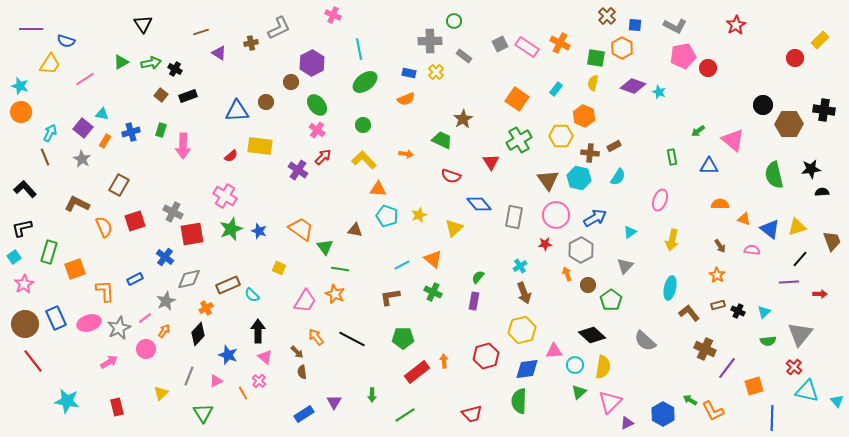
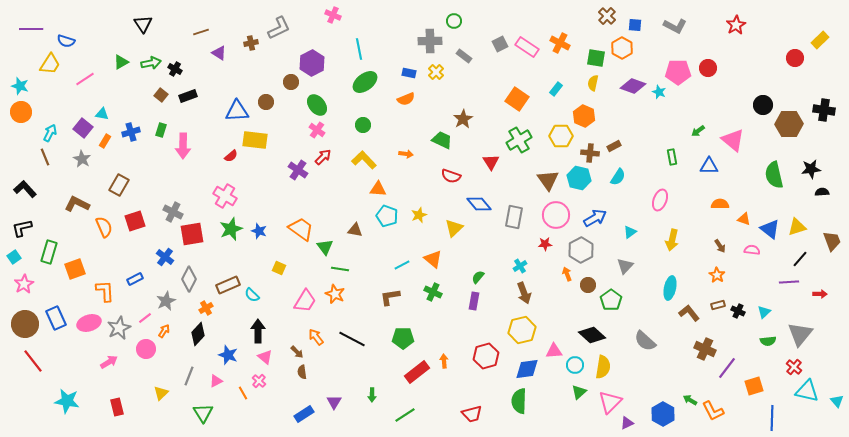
pink pentagon at (683, 56): moved 5 px left, 16 px down; rotated 10 degrees clockwise
yellow rectangle at (260, 146): moved 5 px left, 6 px up
gray diamond at (189, 279): rotated 50 degrees counterclockwise
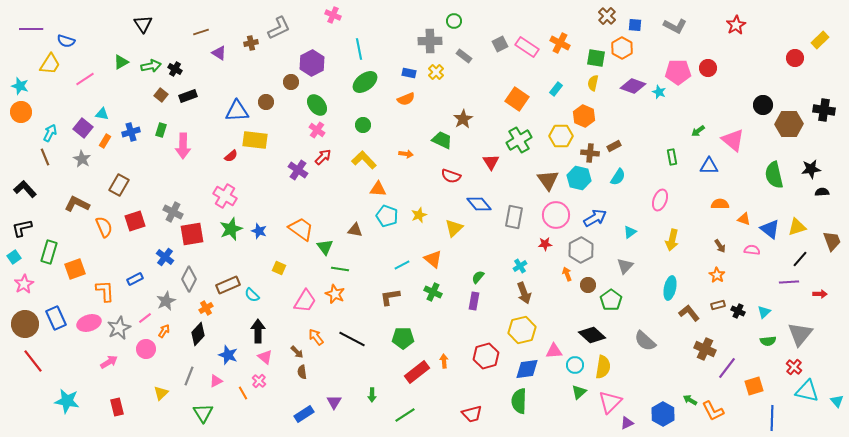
green arrow at (151, 63): moved 3 px down
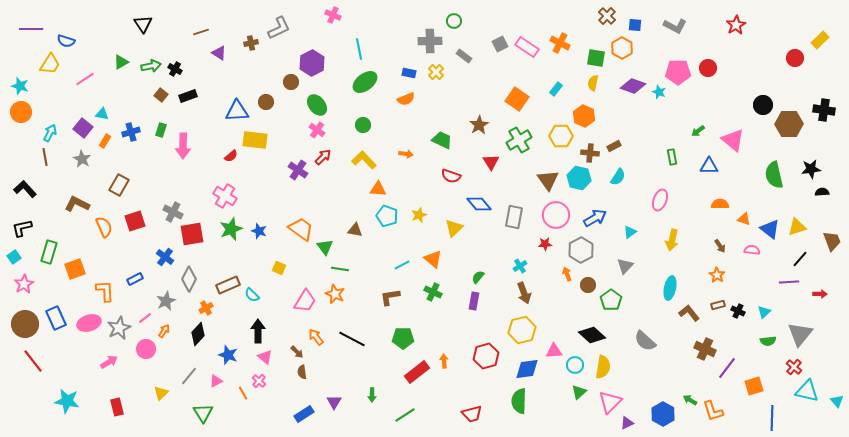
brown star at (463, 119): moved 16 px right, 6 px down
brown line at (45, 157): rotated 12 degrees clockwise
gray line at (189, 376): rotated 18 degrees clockwise
orange L-shape at (713, 411): rotated 10 degrees clockwise
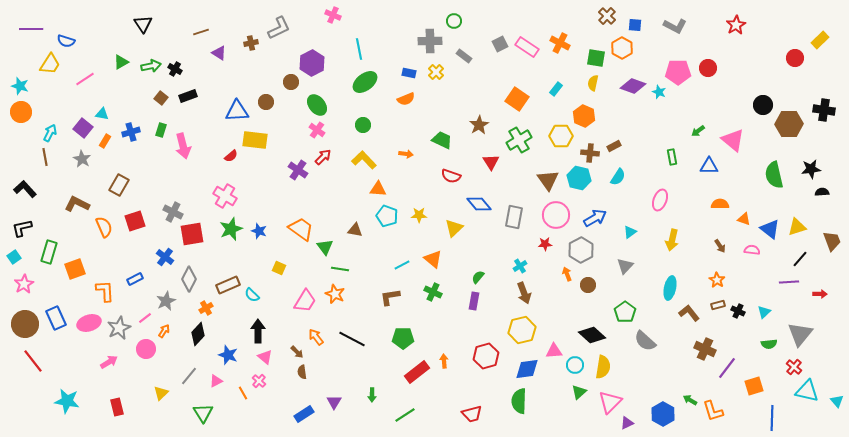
brown square at (161, 95): moved 3 px down
pink arrow at (183, 146): rotated 15 degrees counterclockwise
yellow star at (419, 215): rotated 21 degrees clockwise
orange star at (717, 275): moved 5 px down
green pentagon at (611, 300): moved 14 px right, 12 px down
green semicircle at (768, 341): moved 1 px right, 3 px down
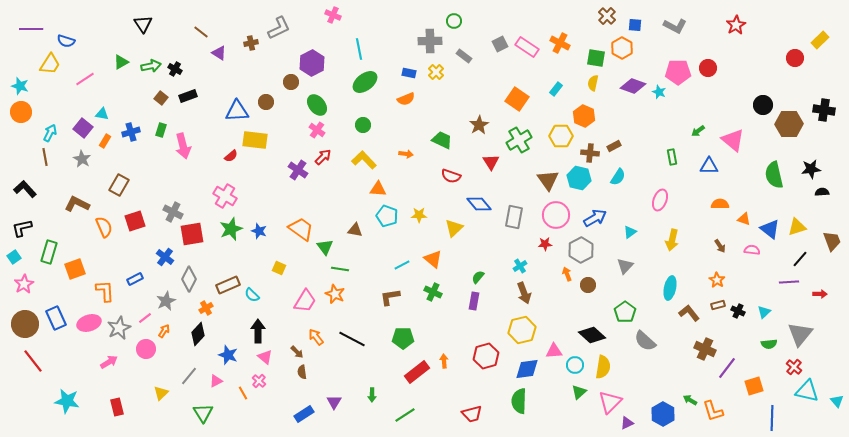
brown line at (201, 32): rotated 56 degrees clockwise
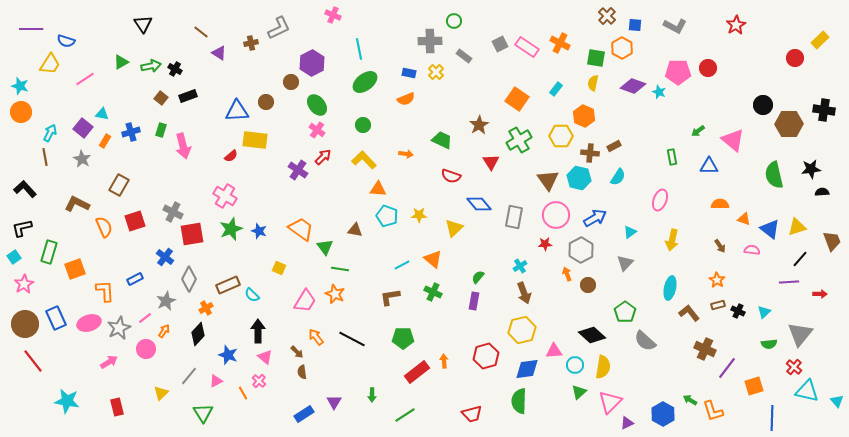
gray triangle at (625, 266): moved 3 px up
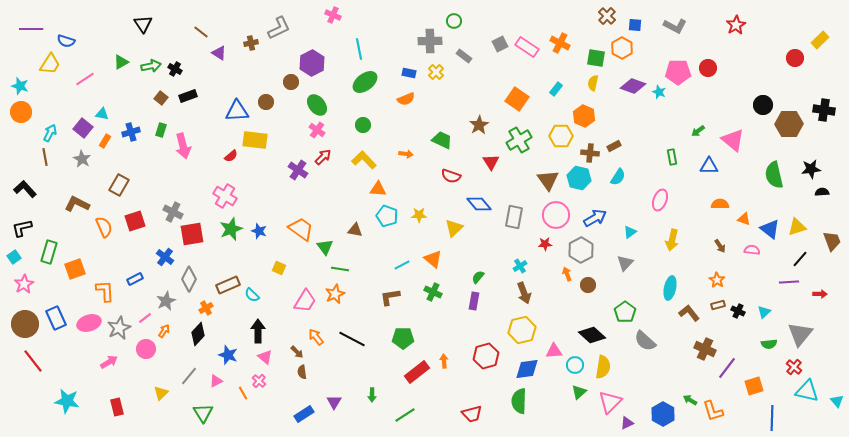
orange star at (335, 294): rotated 24 degrees clockwise
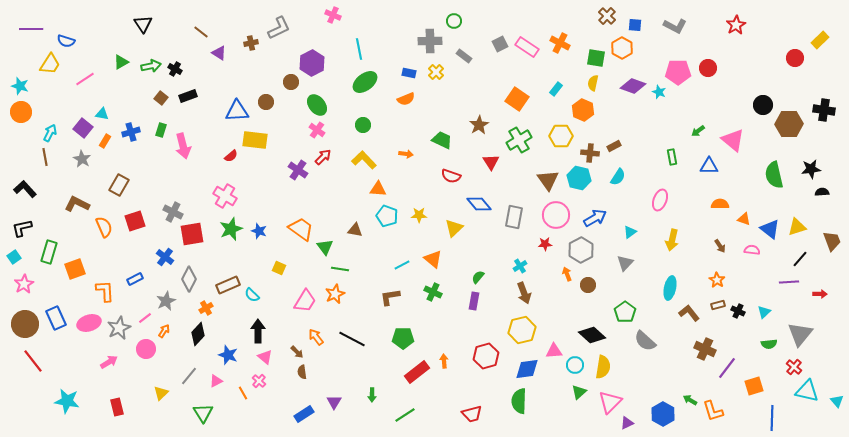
orange hexagon at (584, 116): moved 1 px left, 6 px up
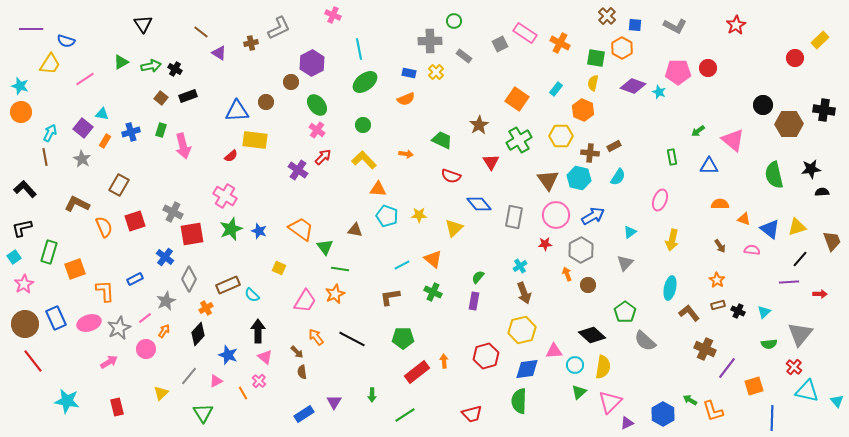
pink rectangle at (527, 47): moved 2 px left, 14 px up
blue arrow at (595, 218): moved 2 px left, 2 px up
